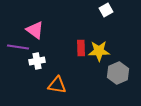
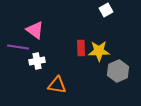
gray hexagon: moved 2 px up
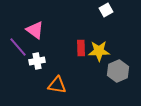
purple line: rotated 40 degrees clockwise
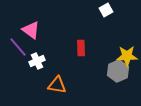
pink triangle: moved 4 px left
yellow star: moved 28 px right, 5 px down
white cross: rotated 14 degrees counterclockwise
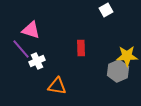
pink triangle: rotated 18 degrees counterclockwise
purple line: moved 3 px right, 2 px down
orange triangle: moved 1 px down
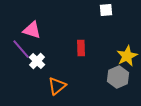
white square: rotated 24 degrees clockwise
pink triangle: moved 1 px right
yellow star: rotated 25 degrees counterclockwise
white cross: rotated 21 degrees counterclockwise
gray hexagon: moved 6 px down
orange triangle: rotated 48 degrees counterclockwise
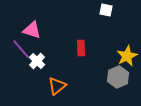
white square: rotated 16 degrees clockwise
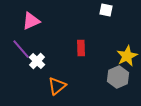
pink triangle: moved 1 px left, 9 px up; rotated 42 degrees counterclockwise
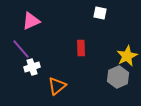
white square: moved 6 px left, 3 px down
white cross: moved 5 px left, 6 px down; rotated 28 degrees clockwise
